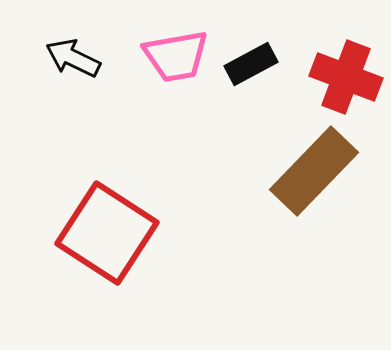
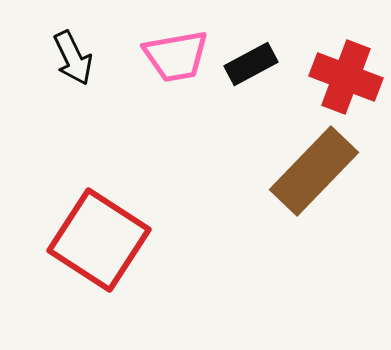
black arrow: rotated 142 degrees counterclockwise
red square: moved 8 px left, 7 px down
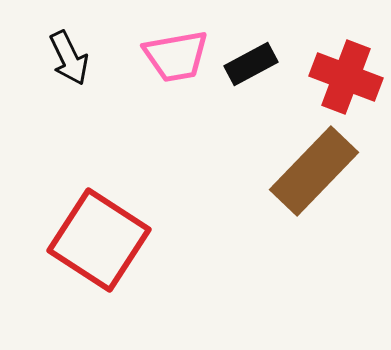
black arrow: moved 4 px left
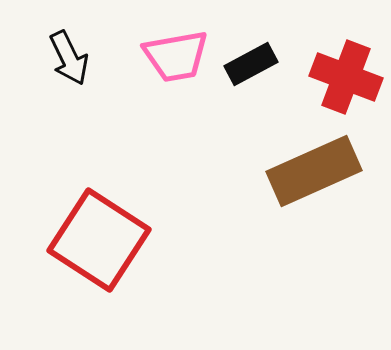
brown rectangle: rotated 22 degrees clockwise
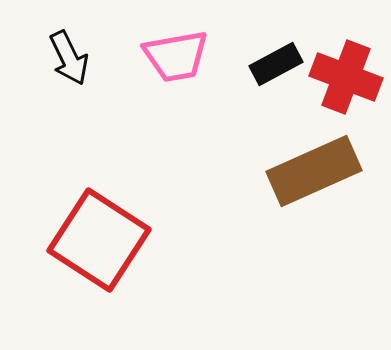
black rectangle: moved 25 px right
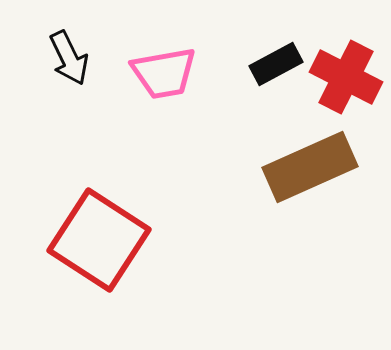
pink trapezoid: moved 12 px left, 17 px down
red cross: rotated 6 degrees clockwise
brown rectangle: moved 4 px left, 4 px up
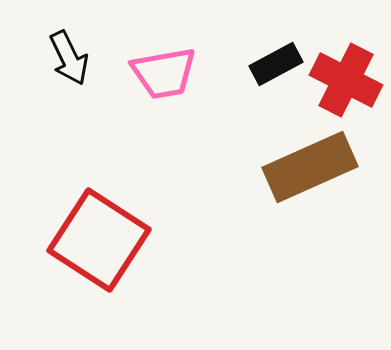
red cross: moved 3 px down
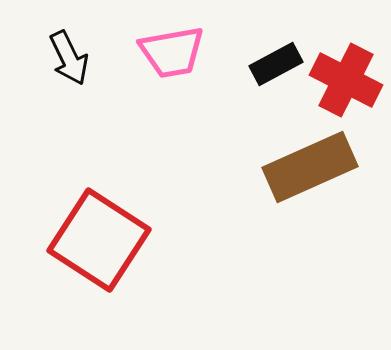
pink trapezoid: moved 8 px right, 21 px up
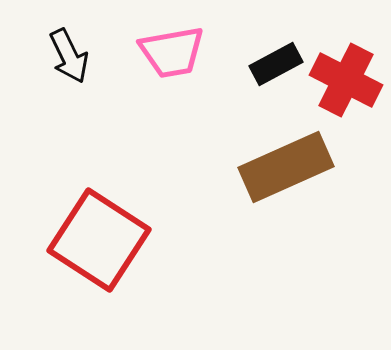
black arrow: moved 2 px up
brown rectangle: moved 24 px left
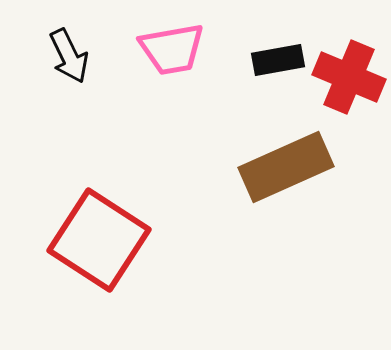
pink trapezoid: moved 3 px up
black rectangle: moved 2 px right, 4 px up; rotated 18 degrees clockwise
red cross: moved 3 px right, 3 px up; rotated 4 degrees counterclockwise
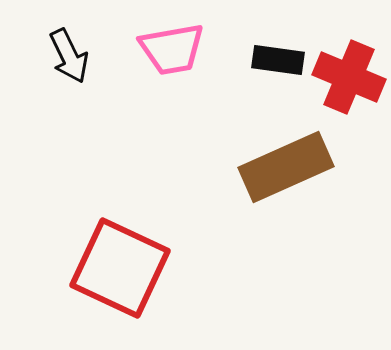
black rectangle: rotated 18 degrees clockwise
red square: moved 21 px right, 28 px down; rotated 8 degrees counterclockwise
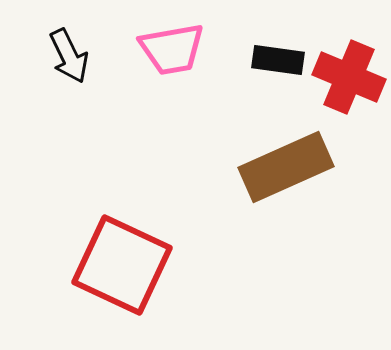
red square: moved 2 px right, 3 px up
